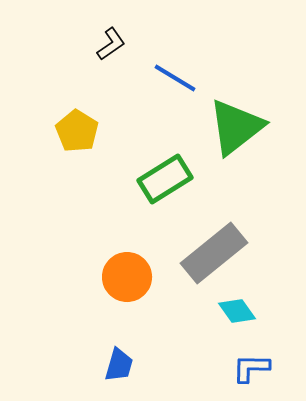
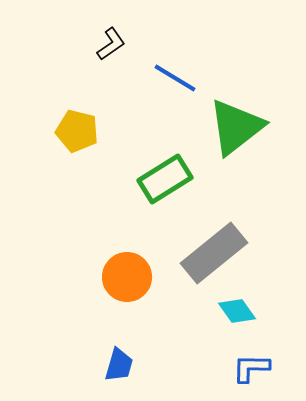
yellow pentagon: rotated 18 degrees counterclockwise
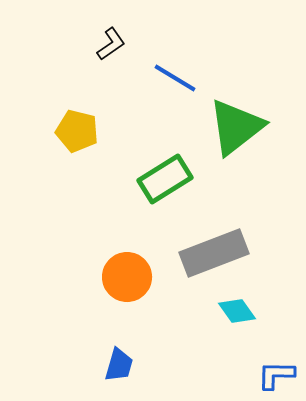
gray rectangle: rotated 18 degrees clockwise
blue L-shape: moved 25 px right, 7 px down
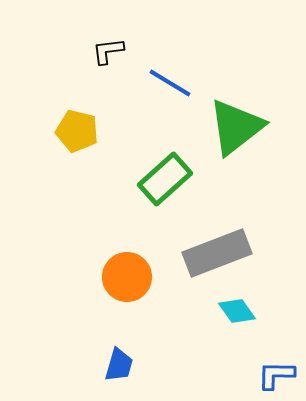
black L-shape: moved 3 px left, 7 px down; rotated 152 degrees counterclockwise
blue line: moved 5 px left, 5 px down
green rectangle: rotated 10 degrees counterclockwise
gray rectangle: moved 3 px right
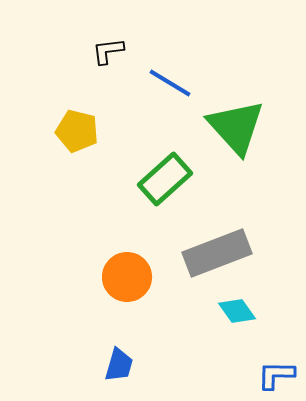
green triangle: rotated 34 degrees counterclockwise
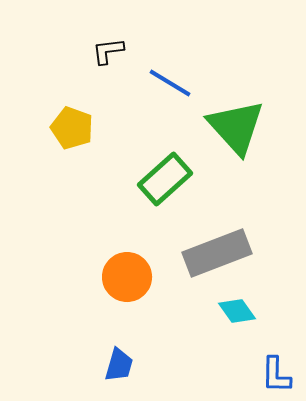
yellow pentagon: moved 5 px left, 3 px up; rotated 6 degrees clockwise
blue L-shape: rotated 90 degrees counterclockwise
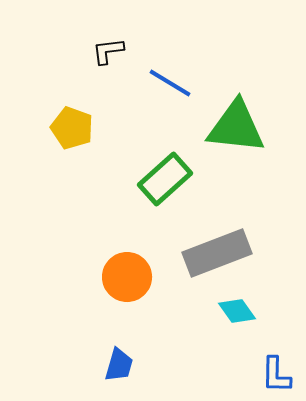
green triangle: rotated 42 degrees counterclockwise
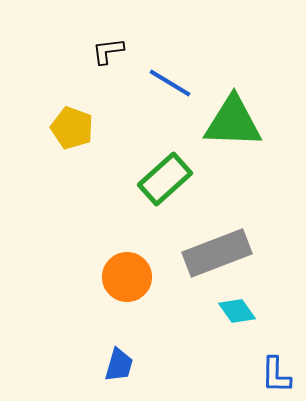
green triangle: moved 3 px left, 5 px up; rotated 4 degrees counterclockwise
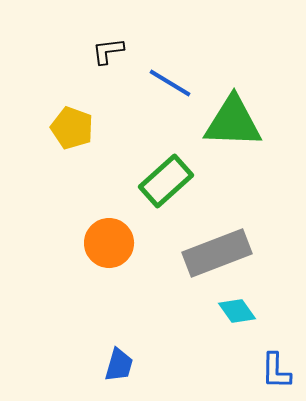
green rectangle: moved 1 px right, 2 px down
orange circle: moved 18 px left, 34 px up
blue L-shape: moved 4 px up
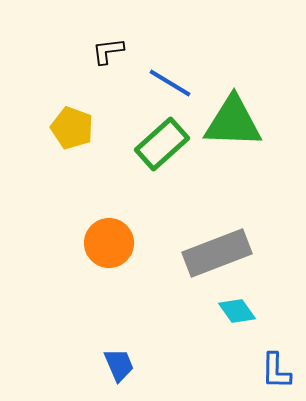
green rectangle: moved 4 px left, 37 px up
blue trapezoid: rotated 39 degrees counterclockwise
